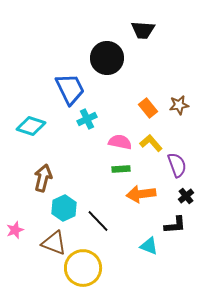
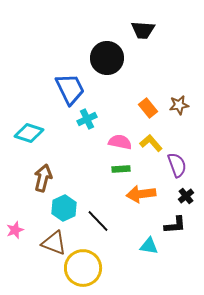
cyan diamond: moved 2 px left, 7 px down
cyan triangle: rotated 12 degrees counterclockwise
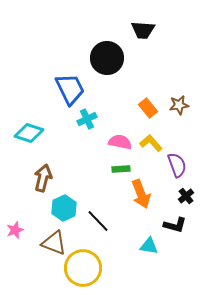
orange arrow: rotated 104 degrees counterclockwise
black L-shape: rotated 20 degrees clockwise
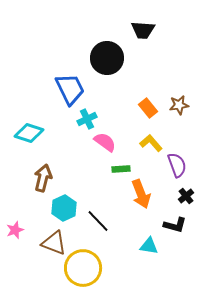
pink semicircle: moved 15 px left; rotated 25 degrees clockwise
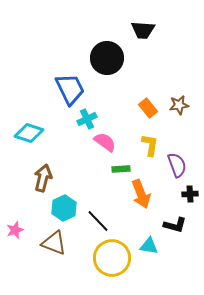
yellow L-shape: moved 1 px left, 2 px down; rotated 50 degrees clockwise
black cross: moved 4 px right, 2 px up; rotated 35 degrees clockwise
yellow circle: moved 29 px right, 10 px up
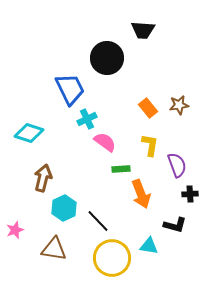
brown triangle: moved 6 px down; rotated 12 degrees counterclockwise
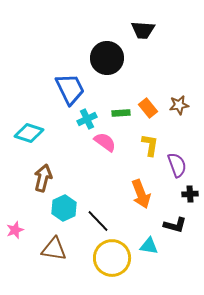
green rectangle: moved 56 px up
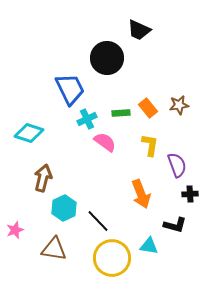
black trapezoid: moved 4 px left; rotated 20 degrees clockwise
